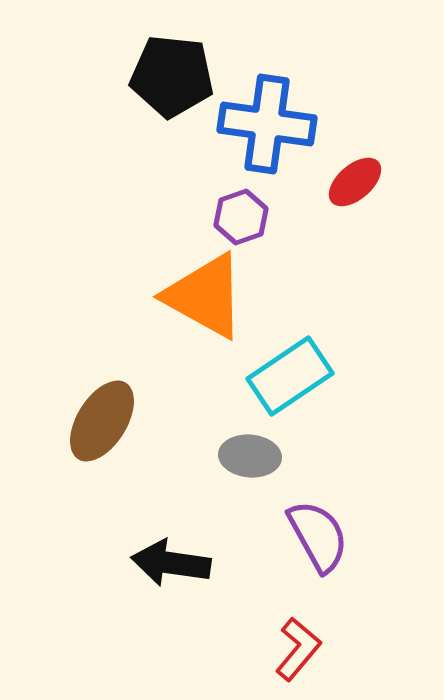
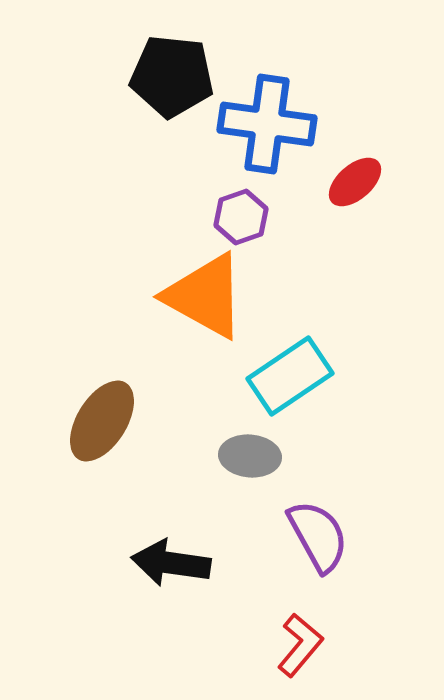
red L-shape: moved 2 px right, 4 px up
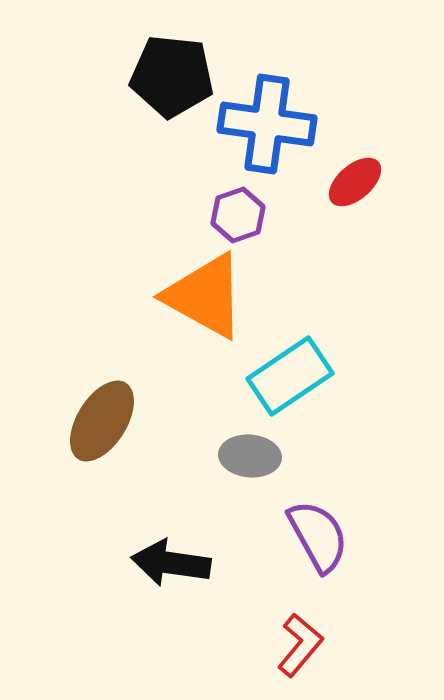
purple hexagon: moved 3 px left, 2 px up
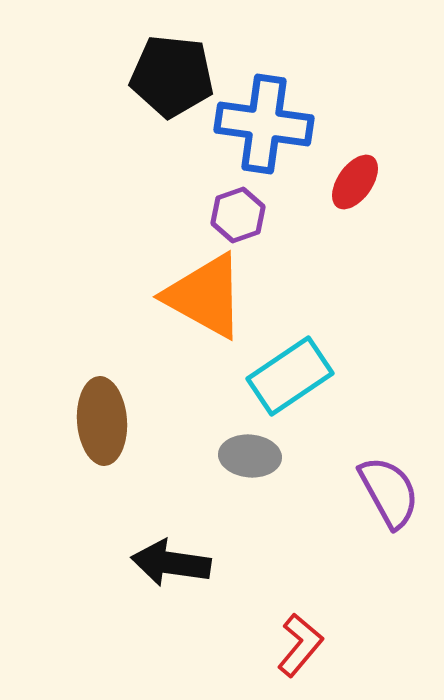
blue cross: moved 3 px left
red ellipse: rotated 14 degrees counterclockwise
brown ellipse: rotated 36 degrees counterclockwise
purple semicircle: moved 71 px right, 44 px up
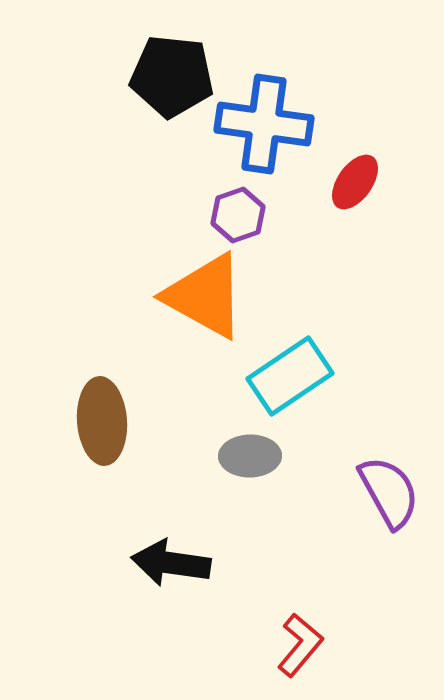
gray ellipse: rotated 6 degrees counterclockwise
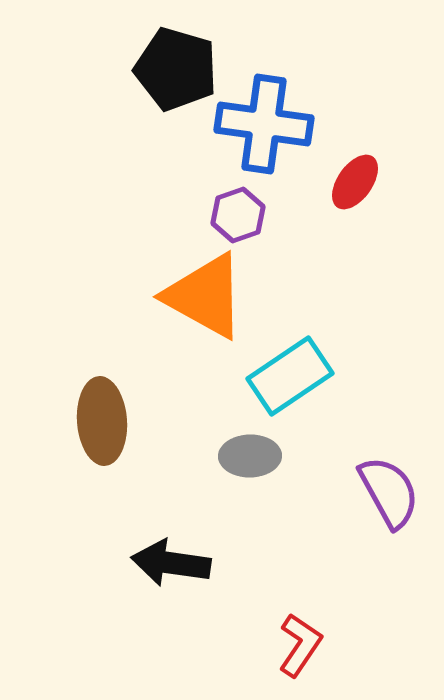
black pentagon: moved 4 px right, 7 px up; rotated 10 degrees clockwise
red L-shape: rotated 6 degrees counterclockwise
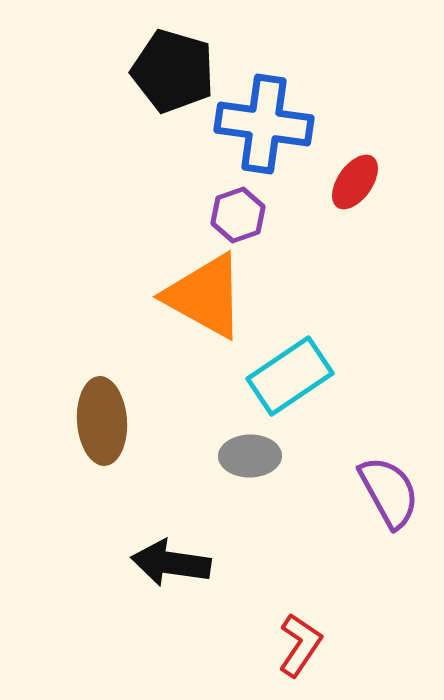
black pentagon: moved 3 px left, 2 px down
